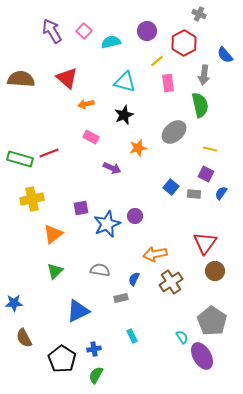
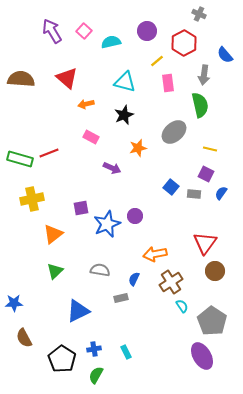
cyan rectangle at (132, 336): moved 6 px left, 16 px down
cyan semicircle at (182, 337): moved 31 px up
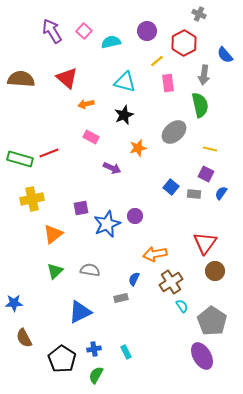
gray semicircle at (100, 270): moved 10 px left
blue triangle at (78, 311): moved 2 px right, 1 px down
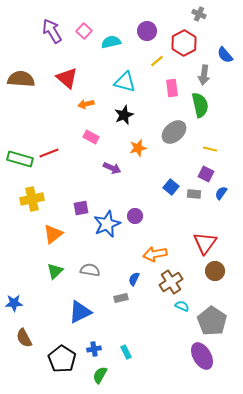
pink rectangle at (168, 83): moved 4 px right, 5 px down
cyan semicircle at (182, 306): rotated 32 degrees counterclockwise
green semicircle at (96, 375): moved 4 px right
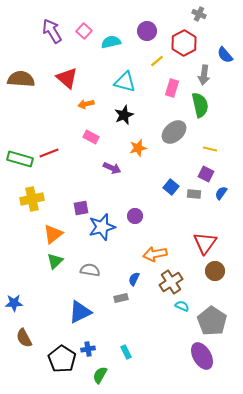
pink rectangle at (172, 88): rotated 24 degrees clockwise
blue star at (107, 224): moved 5 px left, 3 px down; rotated 8 degrees clockwise
green triangle at (55, 271): moved 10 px up
blue cross at (94, 349): moved 6 px left
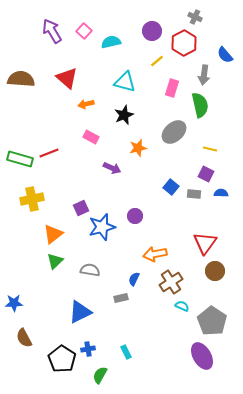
gray cross at (199, 14): moved 4 px left, 3 px down
purple circle at (147, 31): moved 5 px right
blue semicircle at (221, 193): rotated 56 degrees clockwise
purple square at (81, 208): rotated 14 degrees counterclockwise
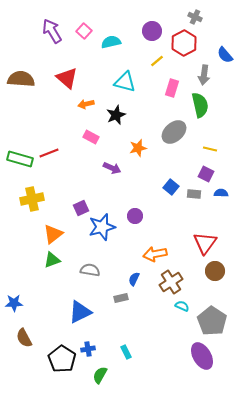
black star at (124, 115): moved 8 px left
green triangle at (55, 261): moved 3 px left, 1 px up; rotated 24 degrees clockwise
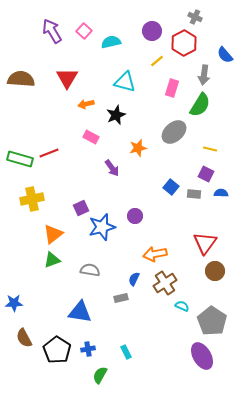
red triangle at (67, 78): rotated 20 degrees clockwise
green semicircle at (200, 105): rotated 45 degrees clockwise
purple arrow at (112, 168): rotated 30 degrees clockwise
brown cross at (171, 282): moved 6 px left, 1 px down
blue triangle at (80, 312): rotated 35 degrees clockwise
black pentagon at (62, 359): moved 5 px left, 9 px up
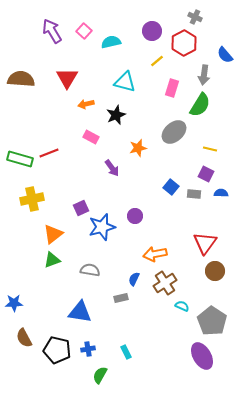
black pentagon at (57, 350): rotated 20 degrees counterclockwise
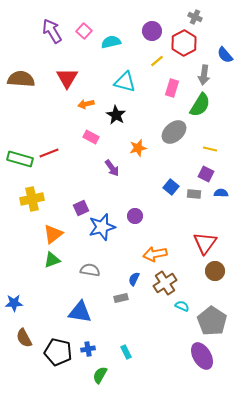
black star at (116, 115): rotated 18 degrees counterclockwise
black pentagon at (57, 350): moved 1 px right, 2 px down
